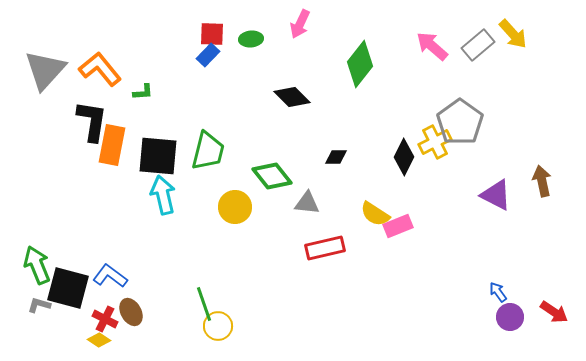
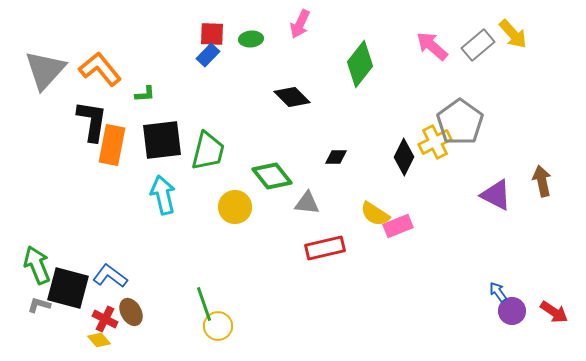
green L-shape at (143, 92): moved 2 px right, 2 px down
black square at (158, 156): moved 4 px right, 16 px up; rotated 12 degrees counterclockwise
purple circle at (510, 317): moved 2 px right, 6 px up
yellow diamond at (99, 340): rotated 15 degrees clockwise
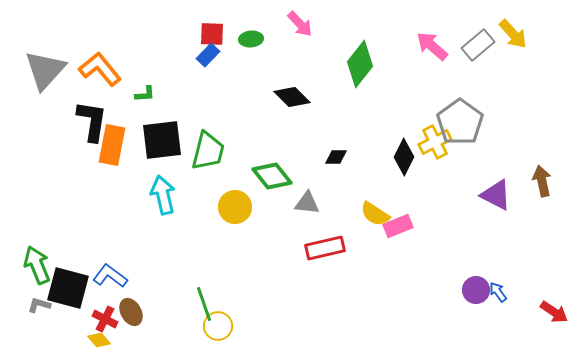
pink arrow at (300, 24): rotated 68 degrees counterclockwise
purple circle at (512, 311): moved 36 px left, 21 px up
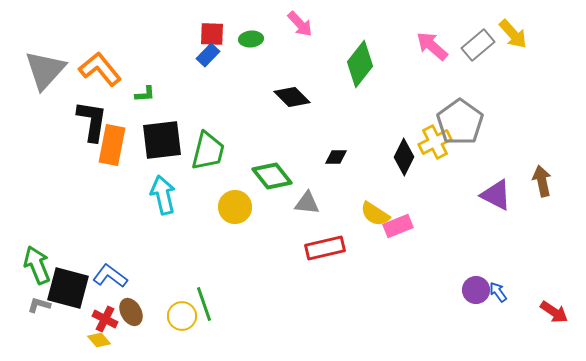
yellow circle at (218, 326): moved 36 px left, 10 px up
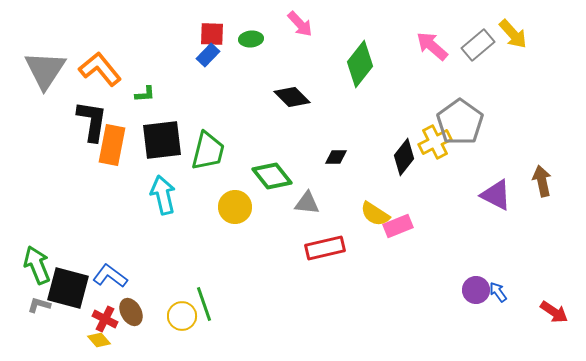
gray triangle at (45, 70): rotated 9 degrees counterclockwise
black diamond at (404, 157): rotated 12 degrees clockwise
